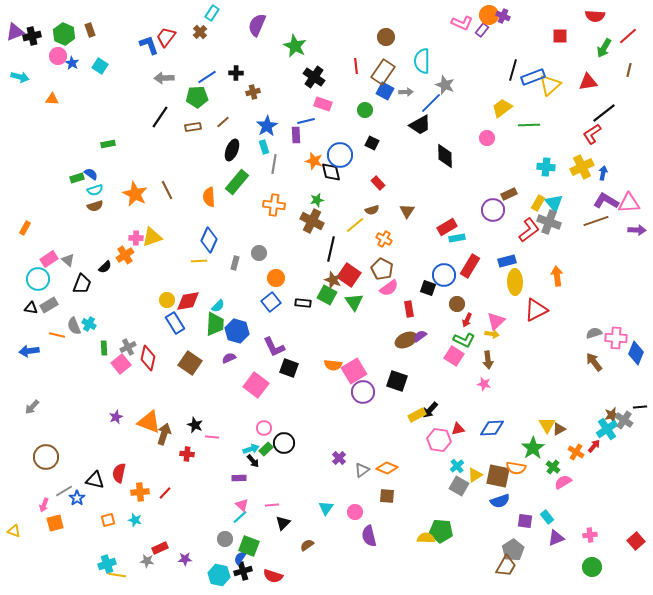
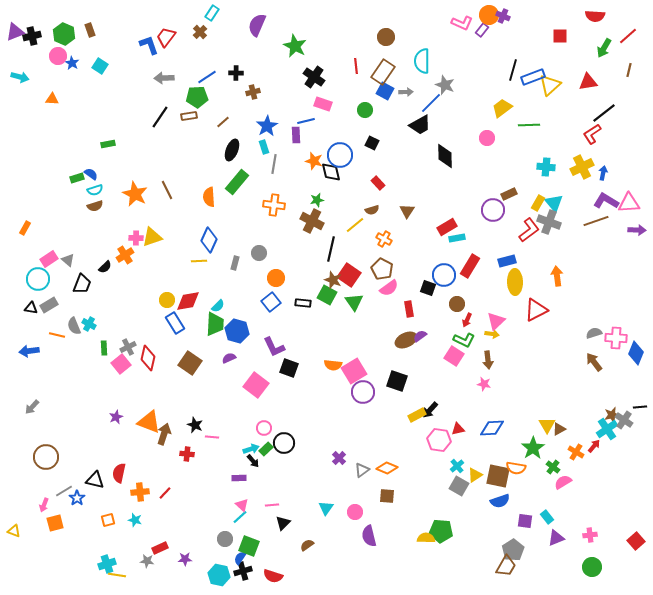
brown rectangle at (193, 127): moved 4 px left, 11 px up
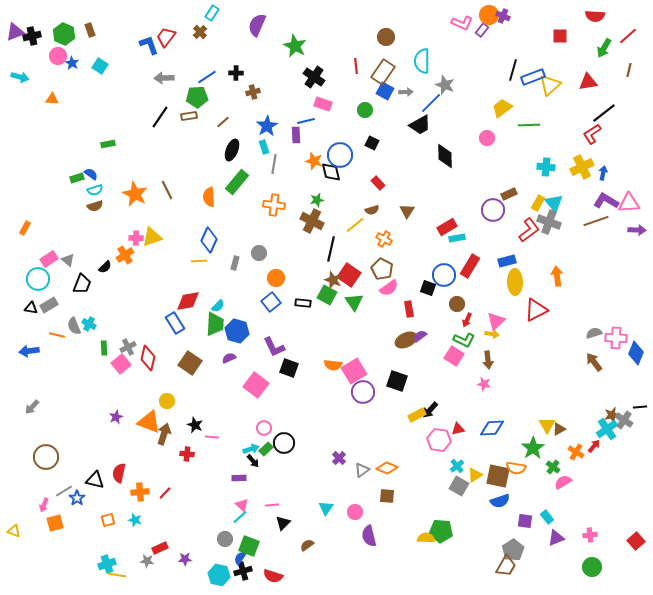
yellow circle at (167, 300): moved 101 px down
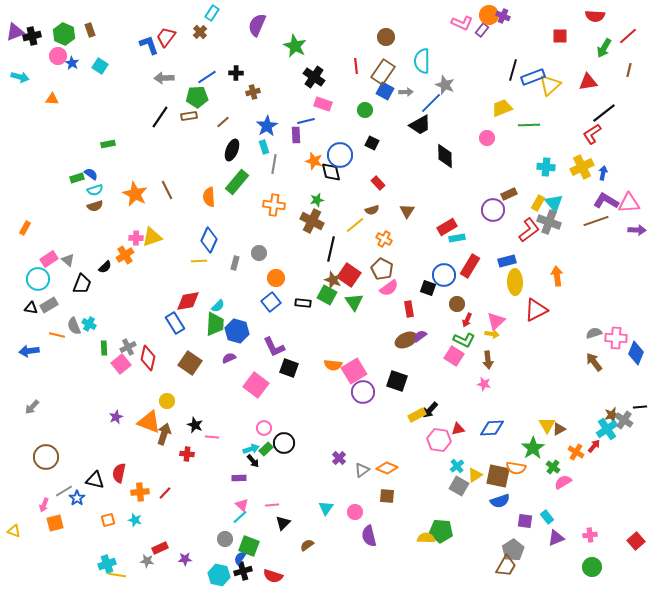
yellow trapezoid at (502, 108): rotated 15 degrees clockwise
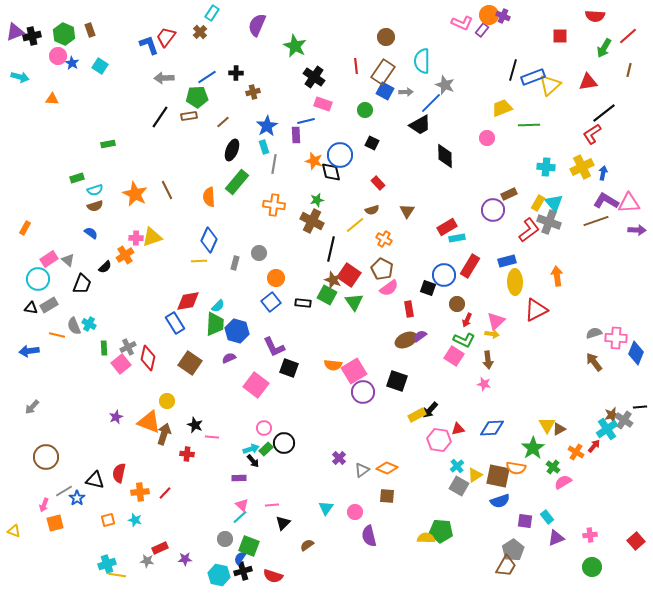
blue semicircle at (91, 174): moved 59 px down
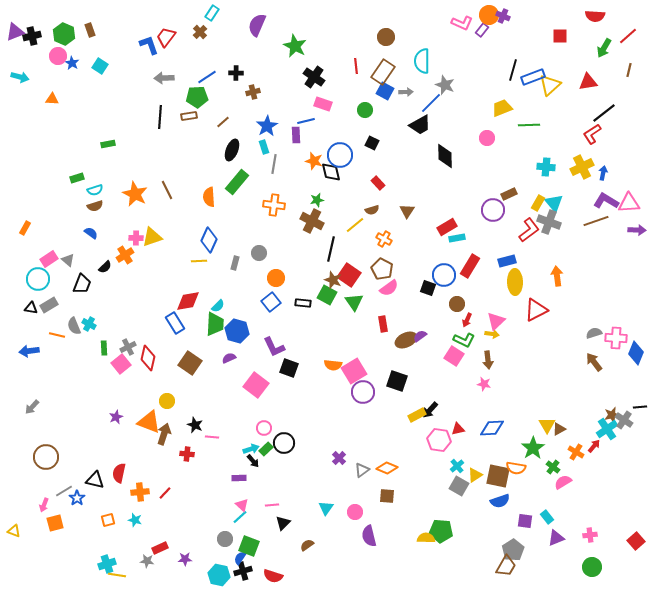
black line at (160, 117): rotated 30 degrees counterclockwise
red rectangle at (409, 309): moved 26 px left, 15 px down
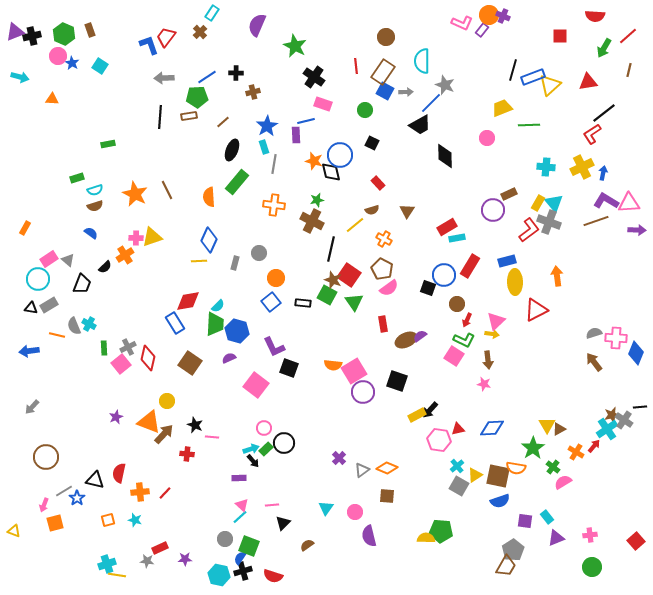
brown arrow at (164, 434): rotated 25 degrees clockwise
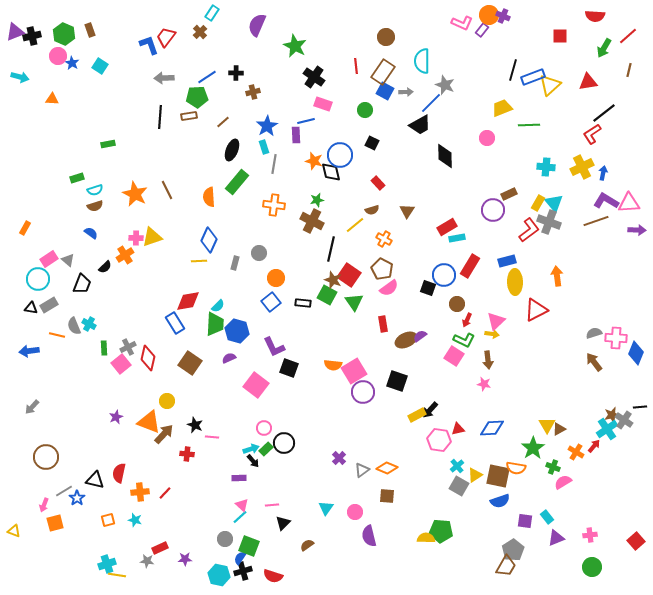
green cross at (553, 467): rotated 16 degrees counterclockwise
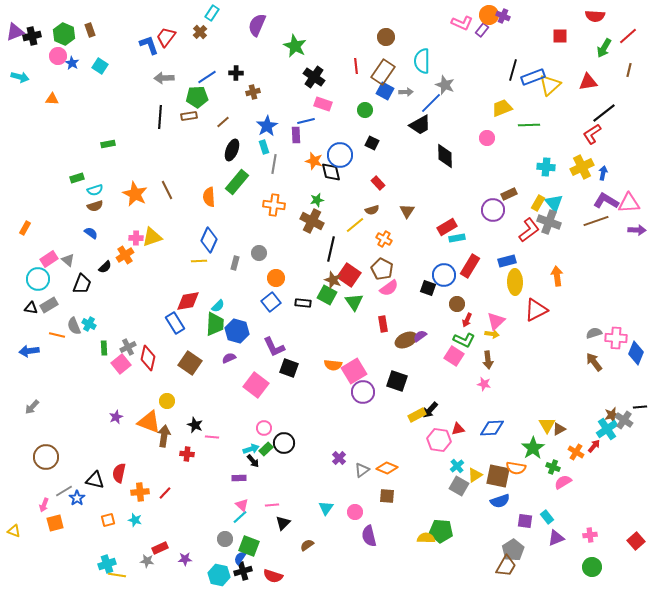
brown arrow at (164, 434): moved 2 px down; rotated 35 degrees counterclockwise
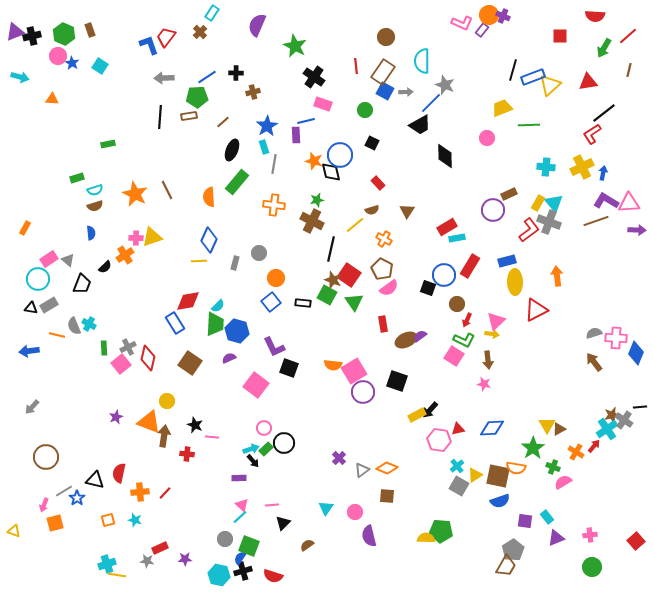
blue semicircle at (91, 233): rotated 48 degrees clockwise
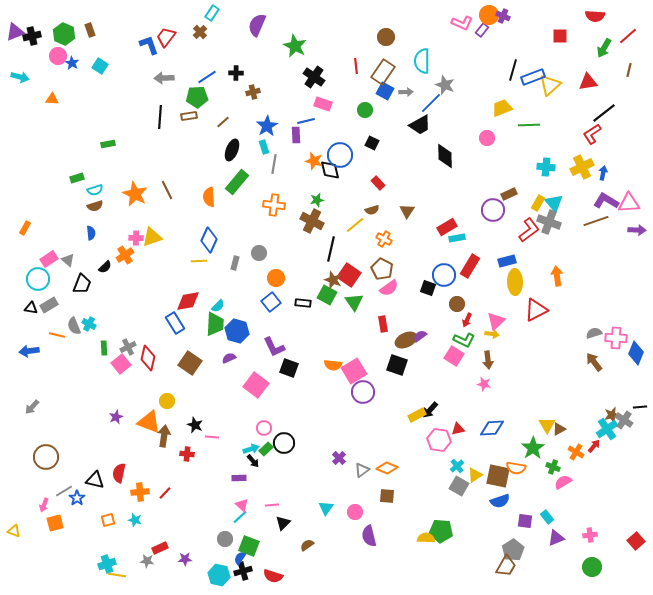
black diamond at (331, 172): moved 1 px left, 2 px up
black square at (397, 381): moved 16 px up
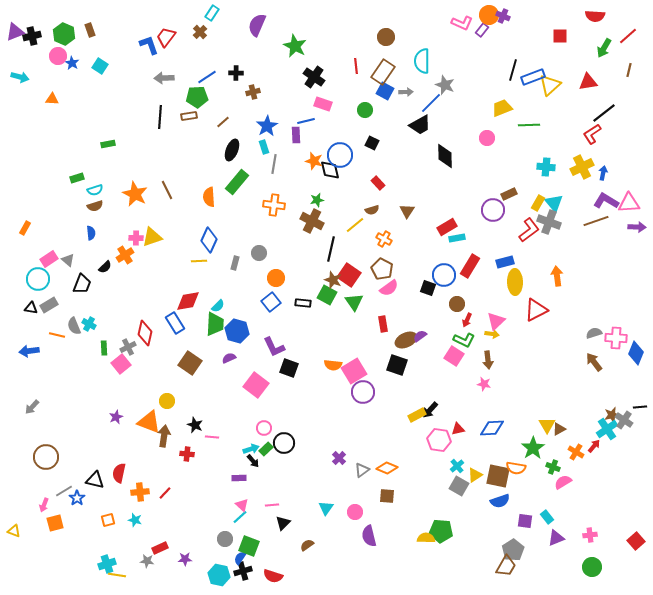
purple arrow at (637, 230): moved 3 px up
blue rectangle at (507, 261): moved 2 px left, 1 px down
red diamond at (148, 358): moved 3 px left, 25 px up
